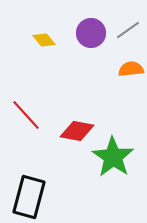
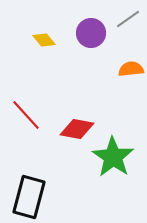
gray line: moved 11 px up
red diamond: moved 2 px up
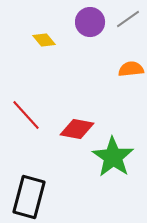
purple circle: moved 1 px left, 11 px up
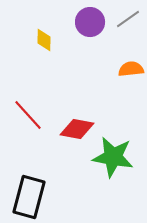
yellow diamond: rotated 40 degrees clockwise
red line: moved 2 px right
green star: rotated 24 degrees counterclockwise
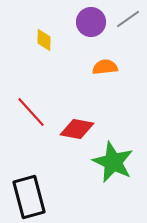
purple circle: moved 1 px right
orange semicircle: moved 26 px left, 2 px up
red line: moved 3 px right, 3 px up
green star: moved 5 px down; rotated 15 degrees clockwise
black rectangle: rotated 30 degrees counterclockwise
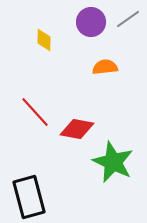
red line: moved 4 px right
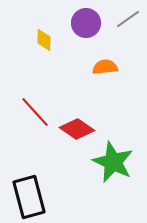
purple circle: moved 5 px left, 1 px down
red diamond: rotated 24 degrees clockwise
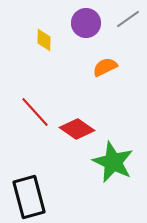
orange semicircle: rotated 20 degrees counterclockwise
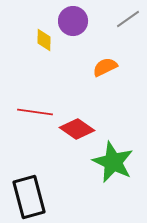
purple circle: moved 13 px left, 2 px up
red line: rotated 40 degrees counterclockwise
